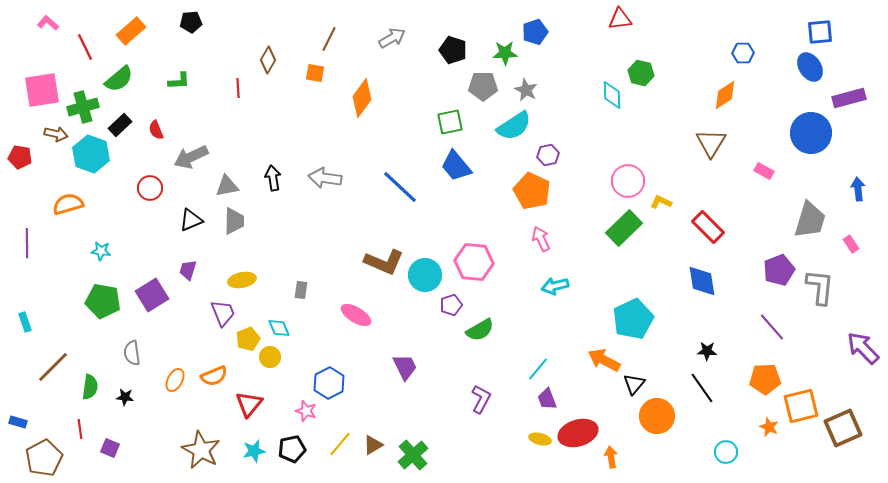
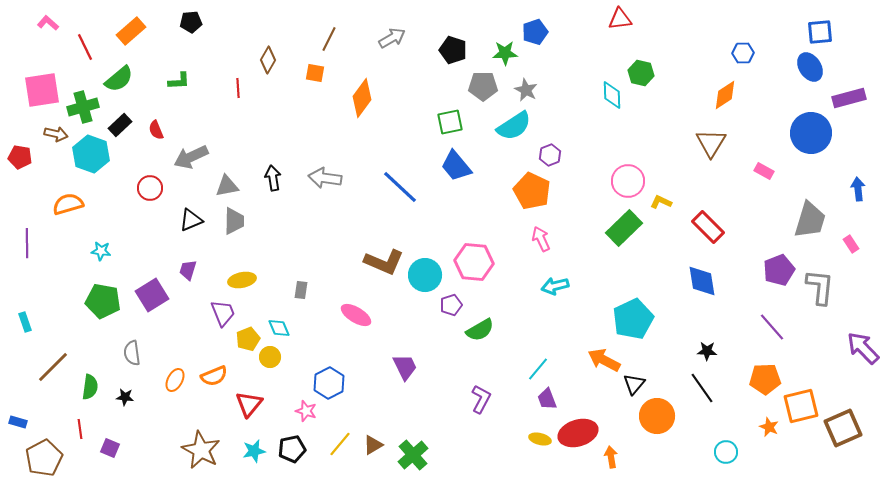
purple hexagon at (548, 155): moved 2 px right; rotated 10 degrees counterclockwise
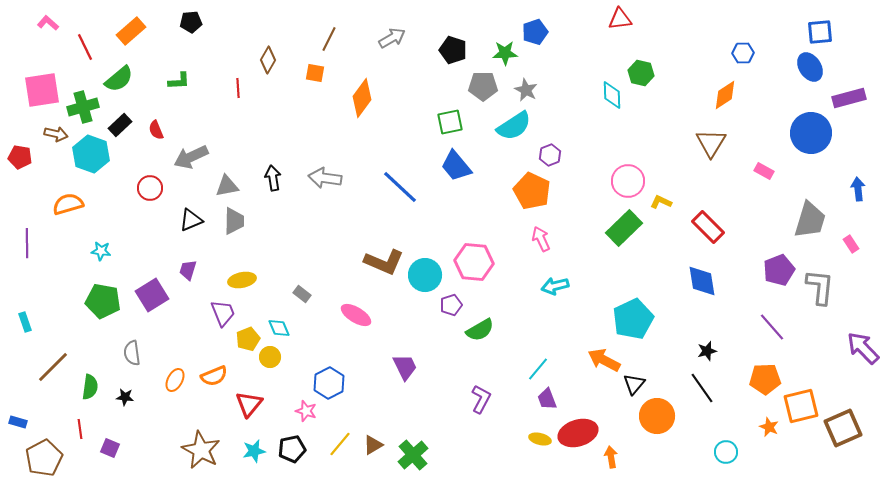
gray rectangle at (301, 290): moved 1 px right, 4 px down; rotated 60 degrees counterclockwise
black star at (707, 351): rotated 18 degrees counterclockwise
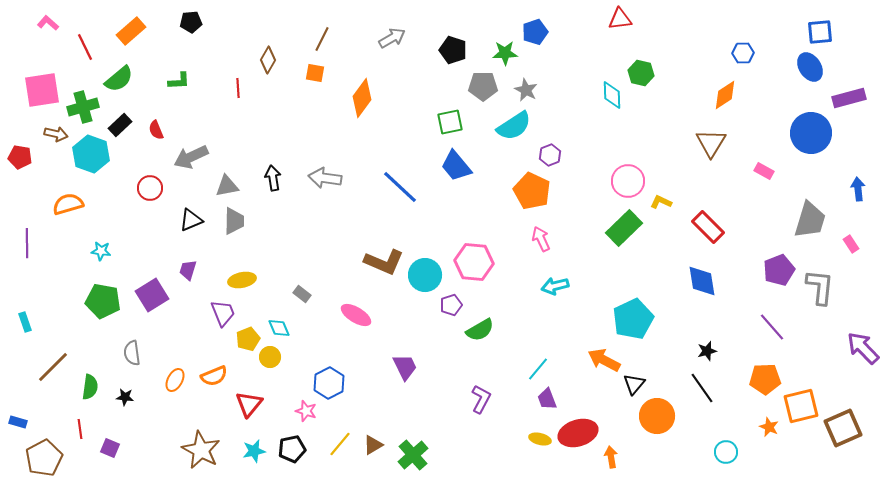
brown line at (329, 39): moved 7 px left
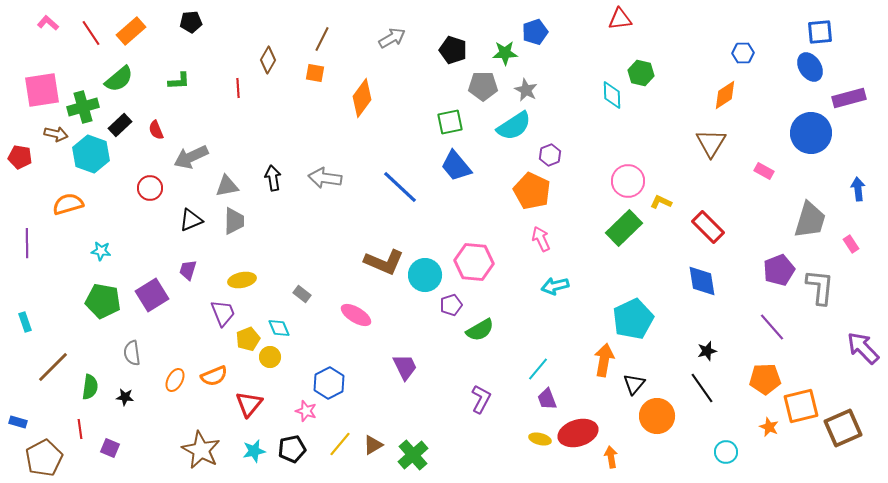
red line at (85, 47): moved 6 px right, 14 px up; rotated 8 degrees counterclockwise
orange arrow at (604, 360): rotated 72 degrees clockwise
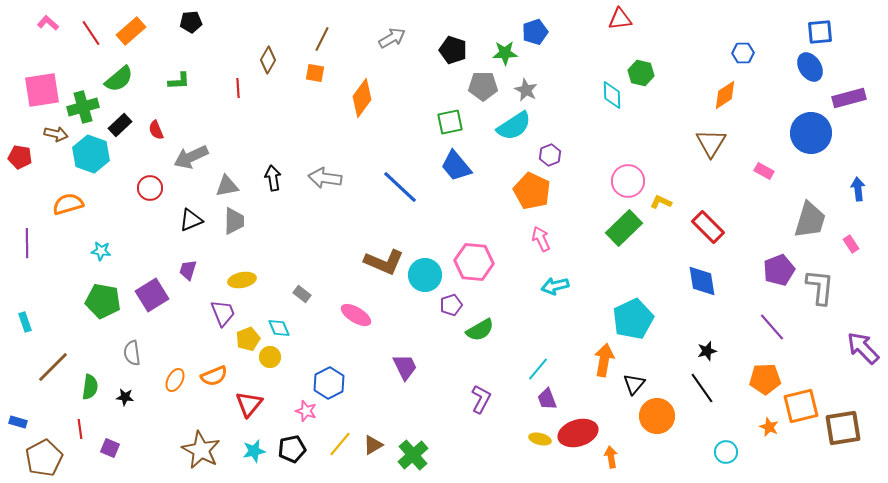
brown square at (843, 428): rotated 15 degrees clockwise
